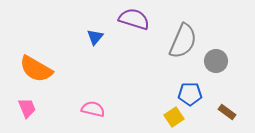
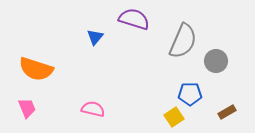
orange semicircle: rotated 12 degrees counterclockwise
brown rectangle: rotated 66 degrees counterclockwise
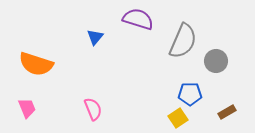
purple semicircle: moved 4 px right
orange semicircle: moved 5 px up
pink semicircle: rotated 55 degrees clockwise
yellow square: moved 4 px right, 1 px down
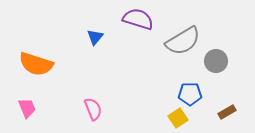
gray semicircle: rotated 36 degrees clockwise
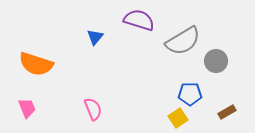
purple semicircle: moved 1 px right, 1 px down
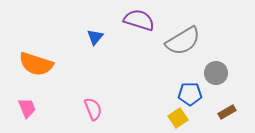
gray circle: moved 12 px down
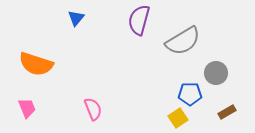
purple semicircle: rotated 92 degrees counterclockwise
blue triangle: moved 19 px left, 19 px up
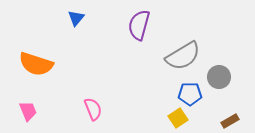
purple semicircle: moved 5 px down
gray semicircle: moved 15 px down
gray circle: moved 3 px right, 4 px down
pink trapezoid: moved 1 px right, 3 px down
brown rectangle: moved 3 px right, 9 px down
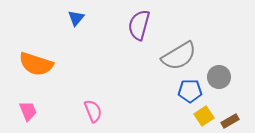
gray semicircle: moved 4 px left
blue pentagon: moved 3 px up
pink semicircle: moved 2 px down
yellow square: moved 26 px right, 2 px up
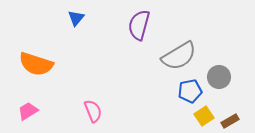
blue pentagon: rotated 10 degrees counterclockwise
pink trapezoid: rotated 100 degrees counterclockwise
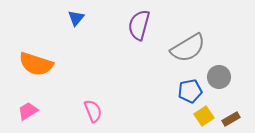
gray semicircle: moved 9 px right, 8 px up
brown rectangle: moved 1 px right, 2 px up
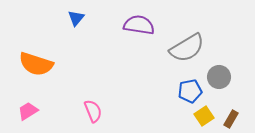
purple semicircle: rotated 84 degrees clockwise
gray semicircle: moved 1 px left
brown rectangle: rotated 30 degrees counterclockwise
